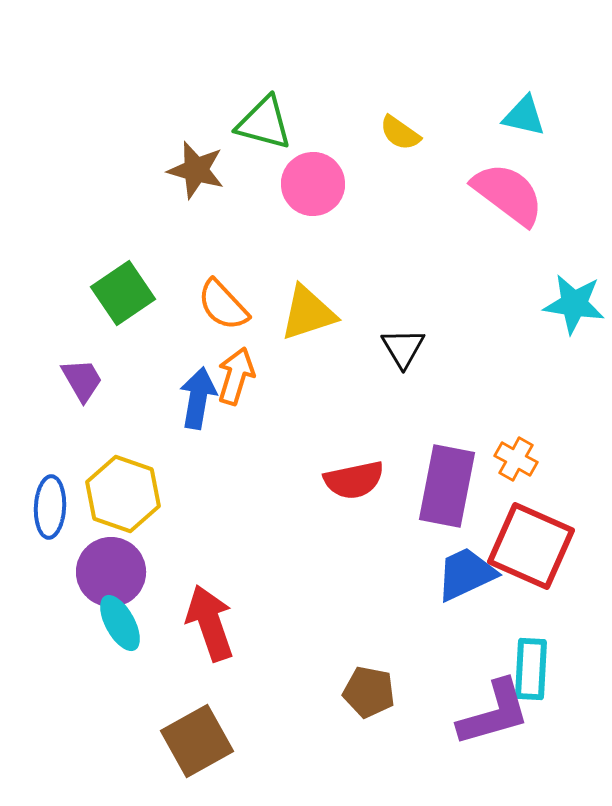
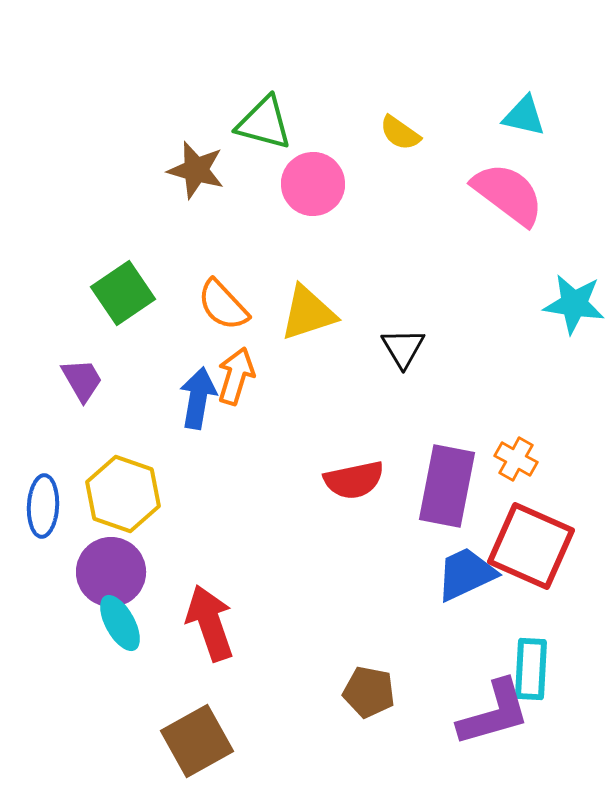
blue ellipse: moved 7 px left, 1 px up
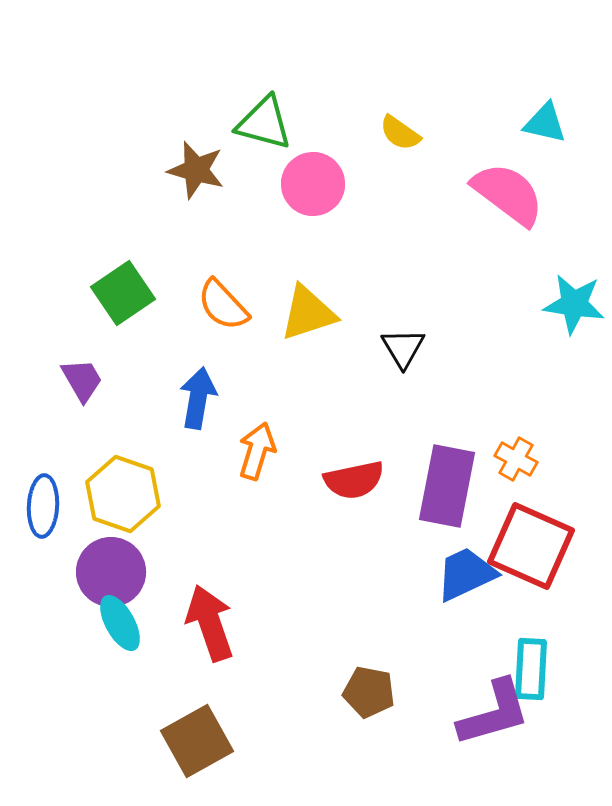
cyan triangle: moved 21 px right, 7 px down
orange arrow: moved 21 px right, 75 px down
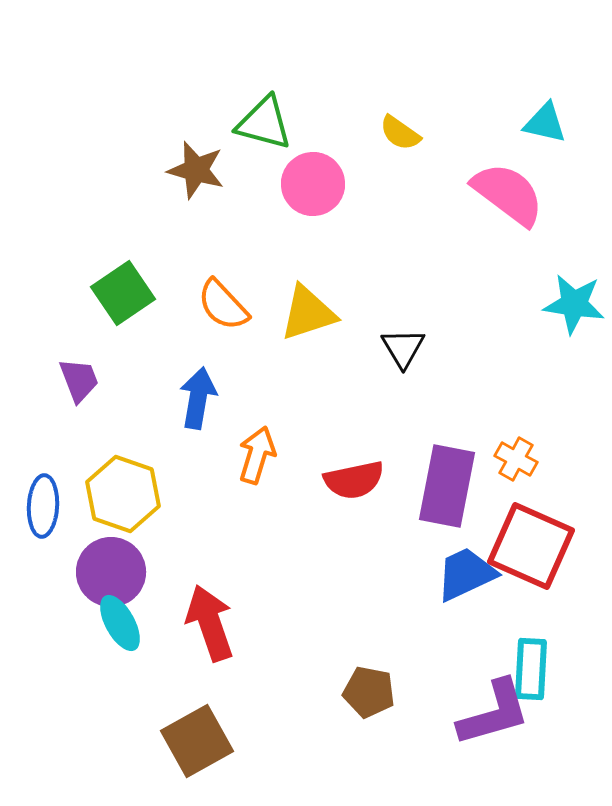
purple trapezoid: moved 3 px left; rotated 9 degrees clockwise
orange arrow: moved 4 px down
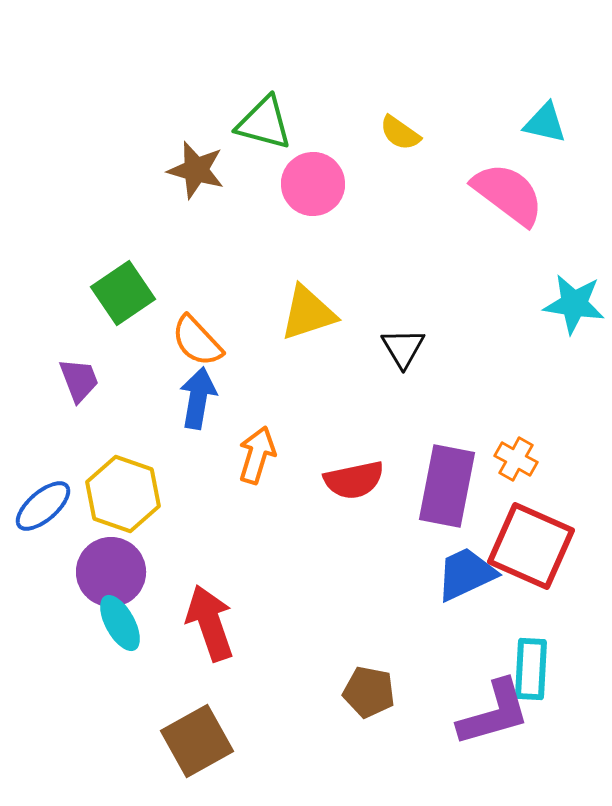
orange semicircle: moved 26 px left, 36 px down
blue ellipse: rotated 46 degrees clockwise
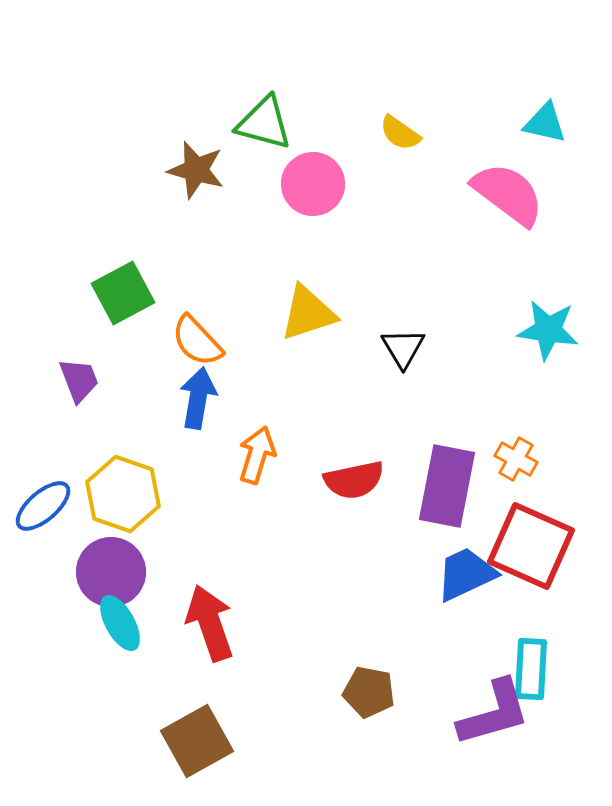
green square: rotated 6 degrees clockwise
cyan star: moved 26 px left, 26 px down
